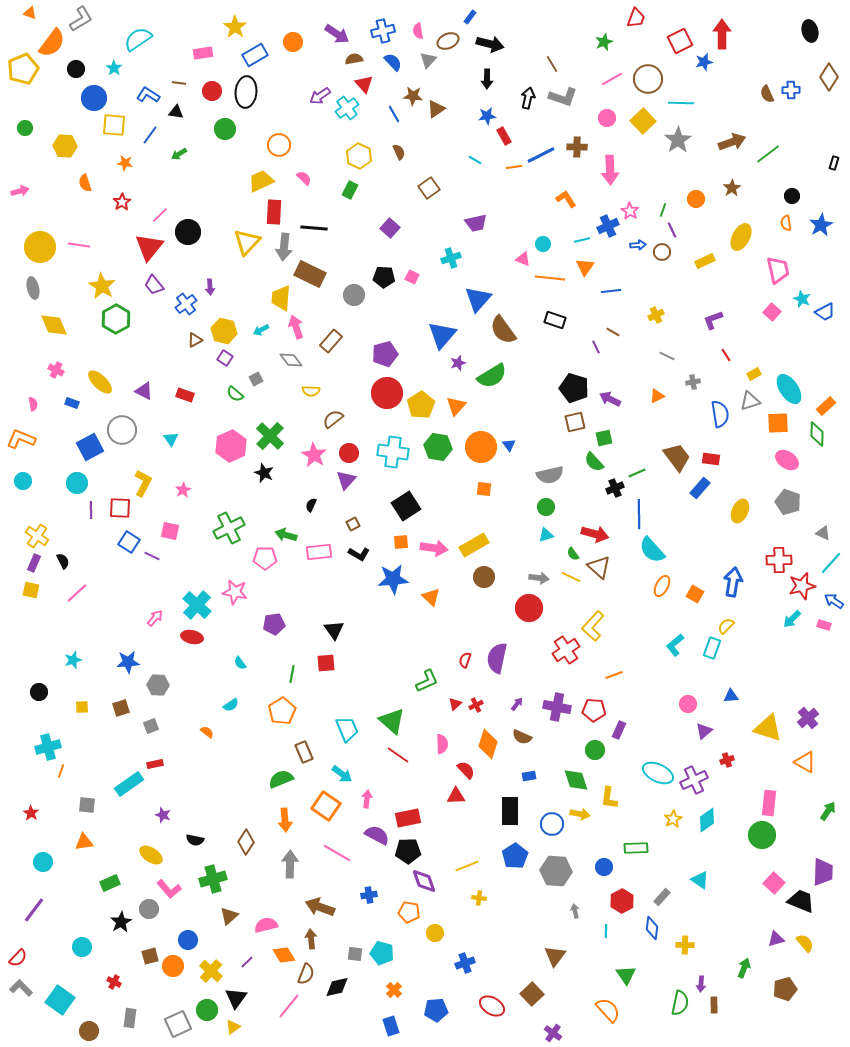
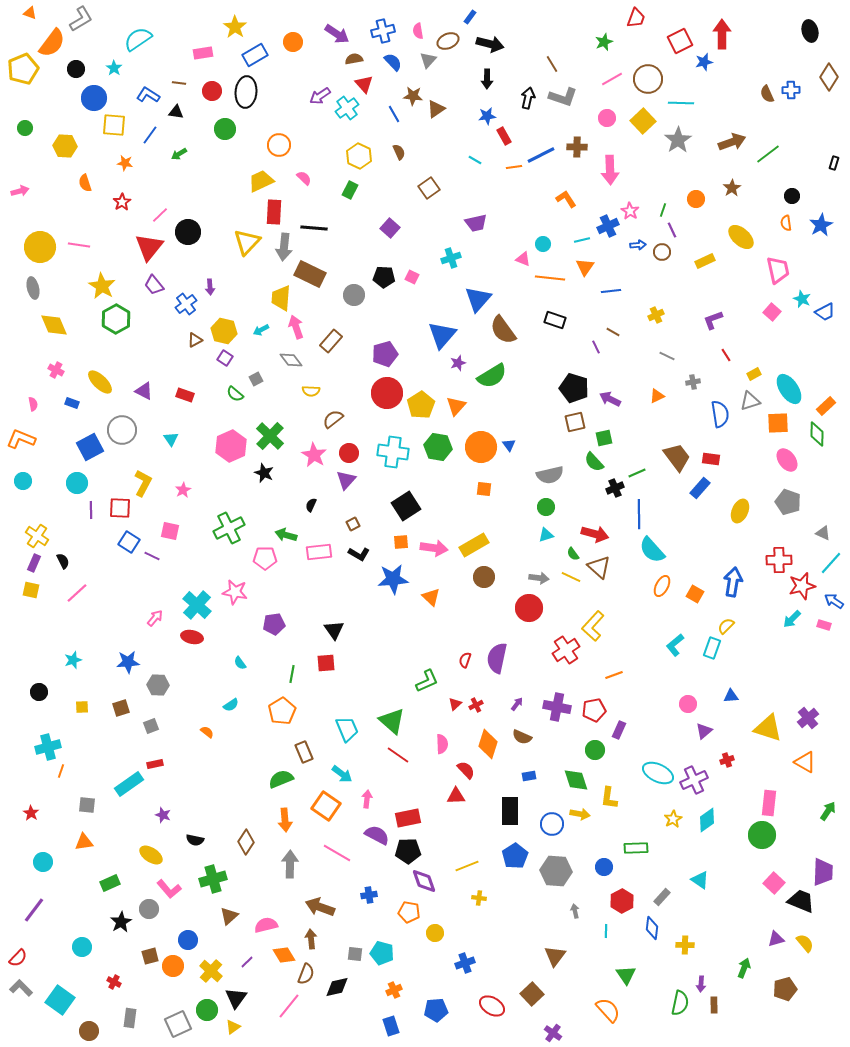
yellow ellipse at (741, 237): rotated 76 degrees counterclockwise
pink ellipse at (787, 460): rotated 20 degrees clockwise
red pentagon at (594, 710): rotated 15 degrees counterclockwise
orange cross at (394, 990): rotated 21 degrees clockwise
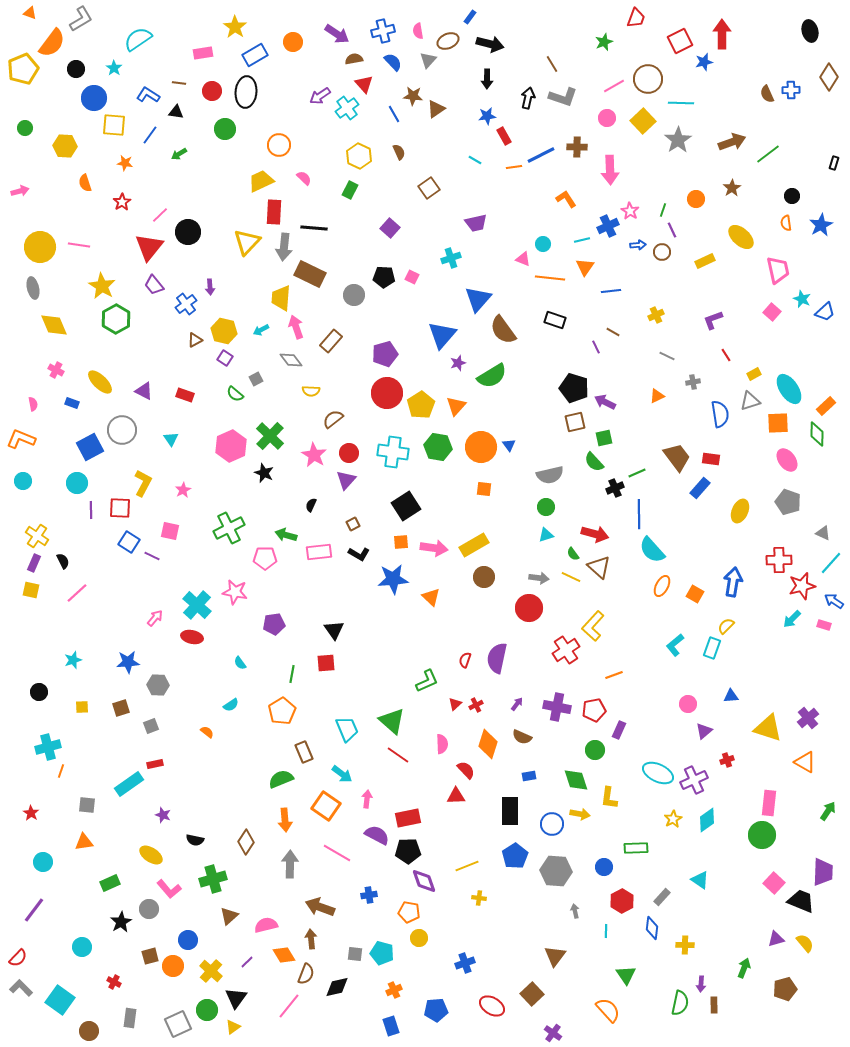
pink line at (612, 79): moved 2 px right, 7 px down
blue trapezoid at (825, 312): rotated 15 degrees counterclockwise
purple arrow at (610, 399): moved 5 px left, 3 px down
yellow circle at (435, 933): moved 16 px left, 5 px down
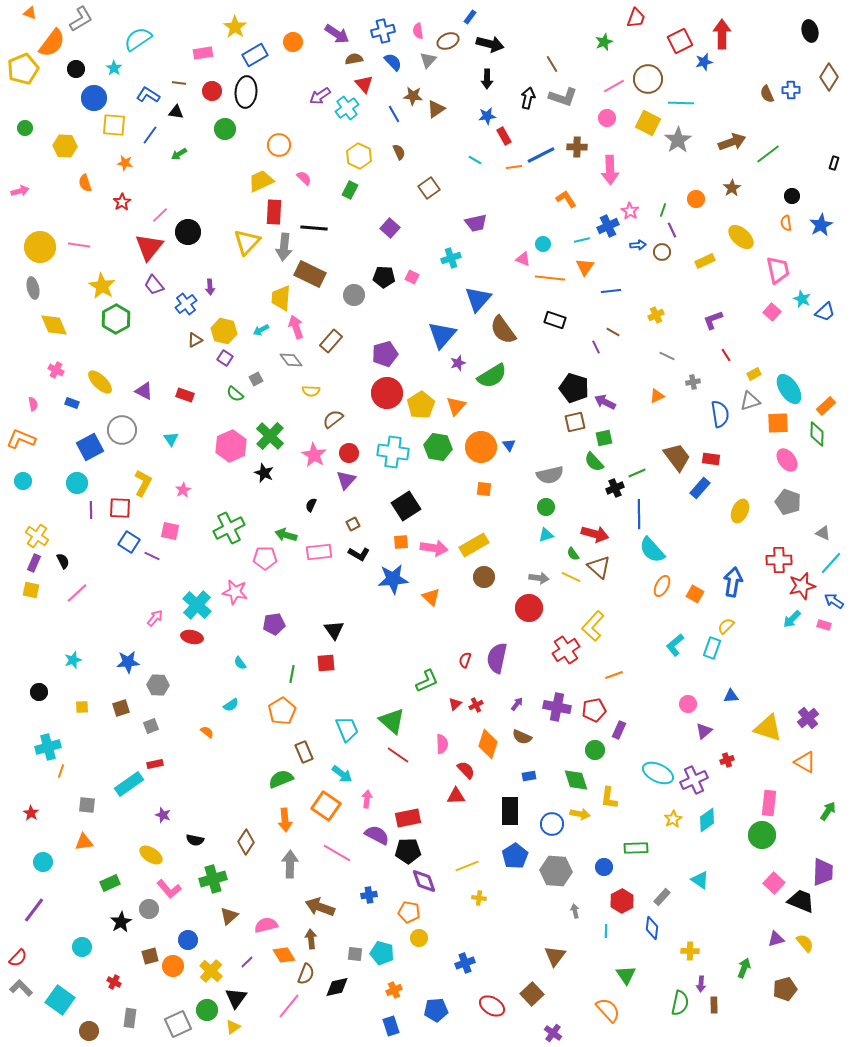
yellow square at (643, 121): moved 5 px right, 2 px down; rotated 20 degrees counterclockwise
yellow cross at (685, 945): moved 5 px right, 6 px down
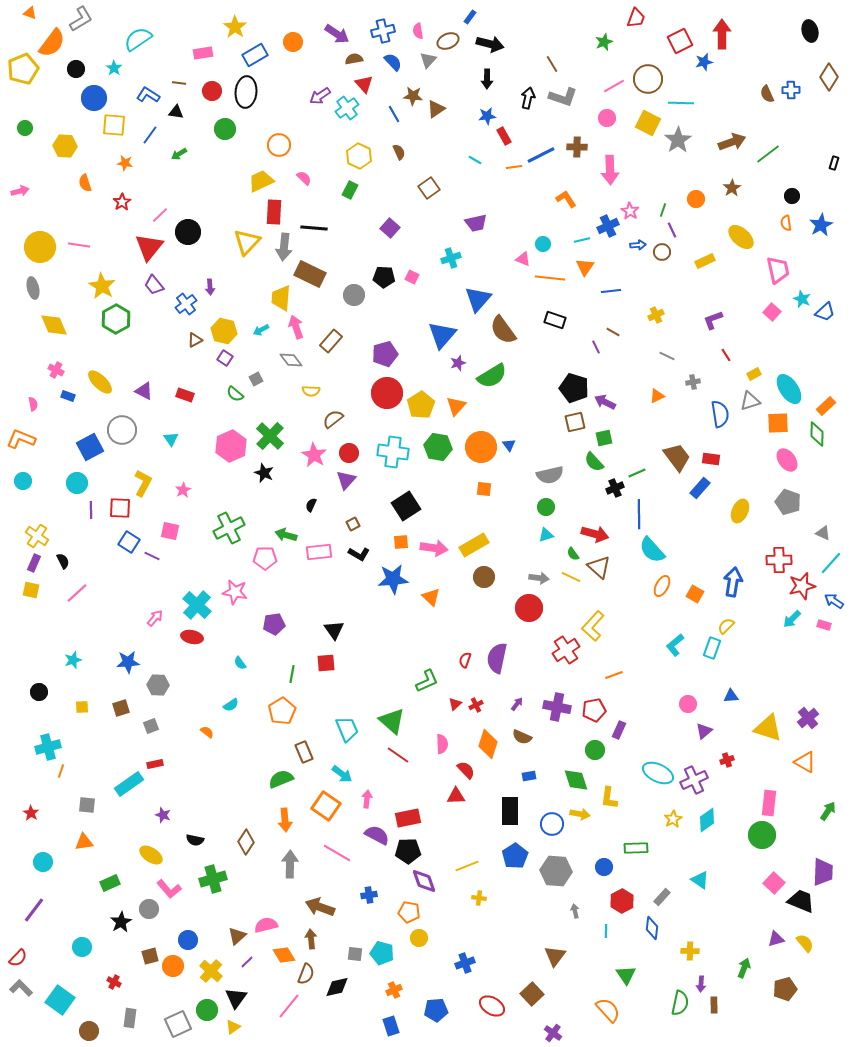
blue rectangle at (72, 403): moved 4 px left, 7 px up
brown triangle at (229, 916): moved 8 px right, 20 px down
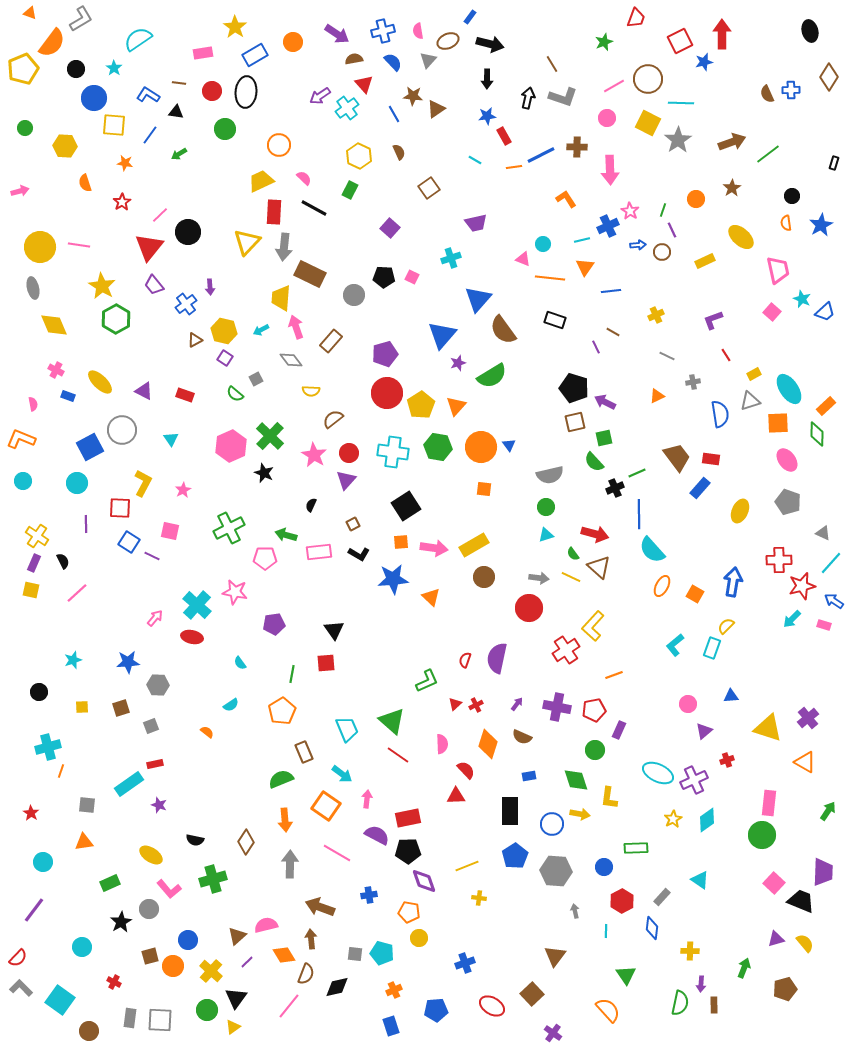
black line at (314, 228): moved 20 px up; rotated 24 degrees clockwise
purple line at (91, 510): moved 5 px left, 14 px down
purple star at (163, 815): moved 4 px left, 10 px up
gray square at (178, 1024): moved 18 px left, 4 px up; rotated 28 degrees clockwise
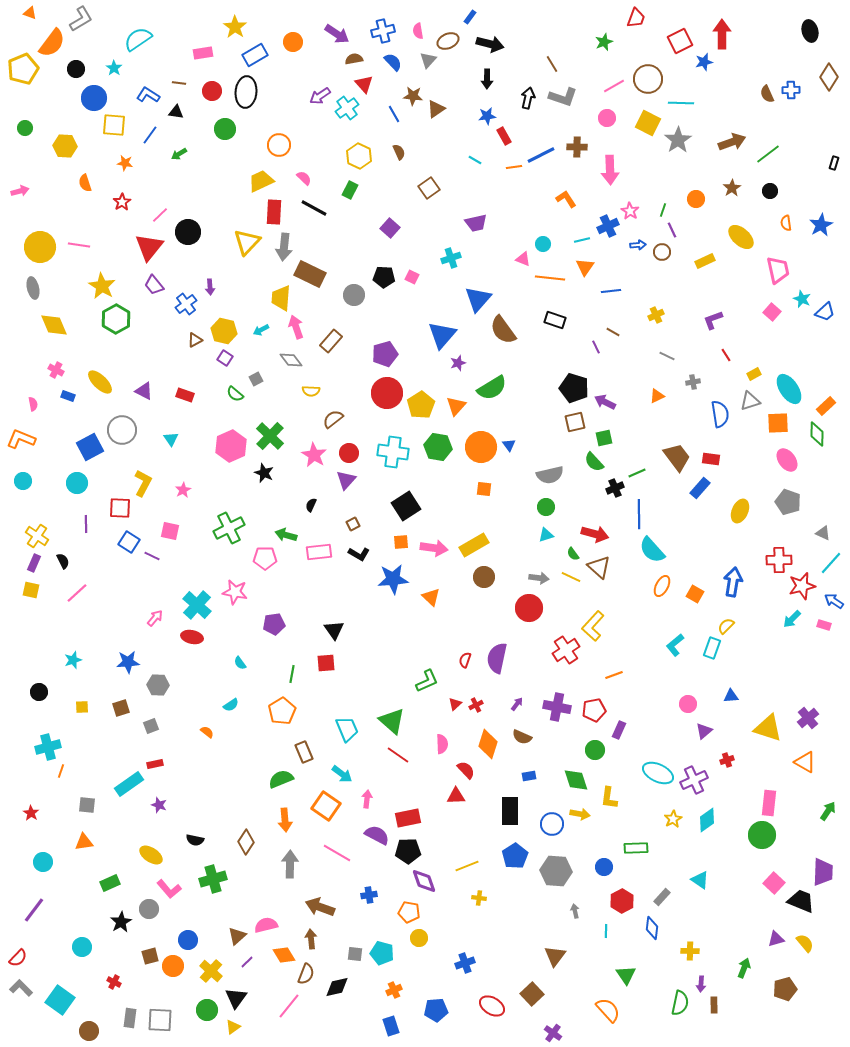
black circle at (792, 196): moved 22 px left, 5 px up
green semicircle at (492, 376): moved 12 px down
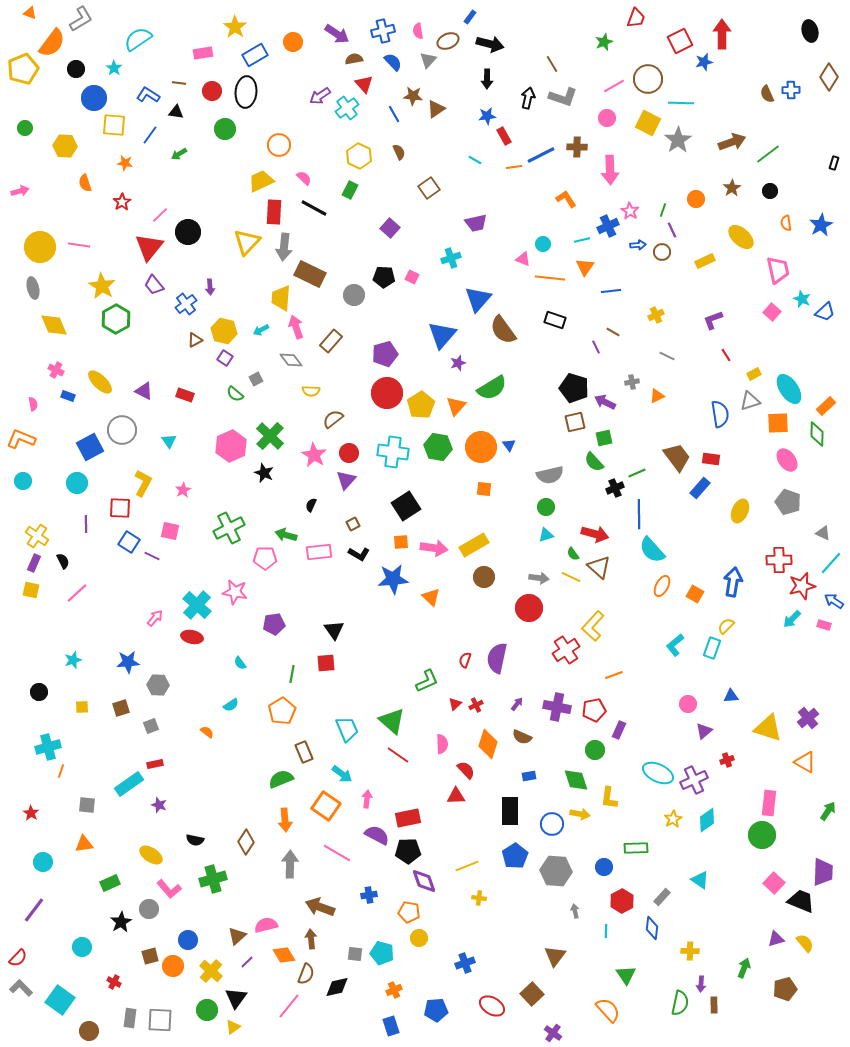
gray cross at (693, 382): moved 61 px left
cyan triangle at (171, 439): moved 2 px left, 2 px down
orange triangle at (84, 842): moved 2 px down
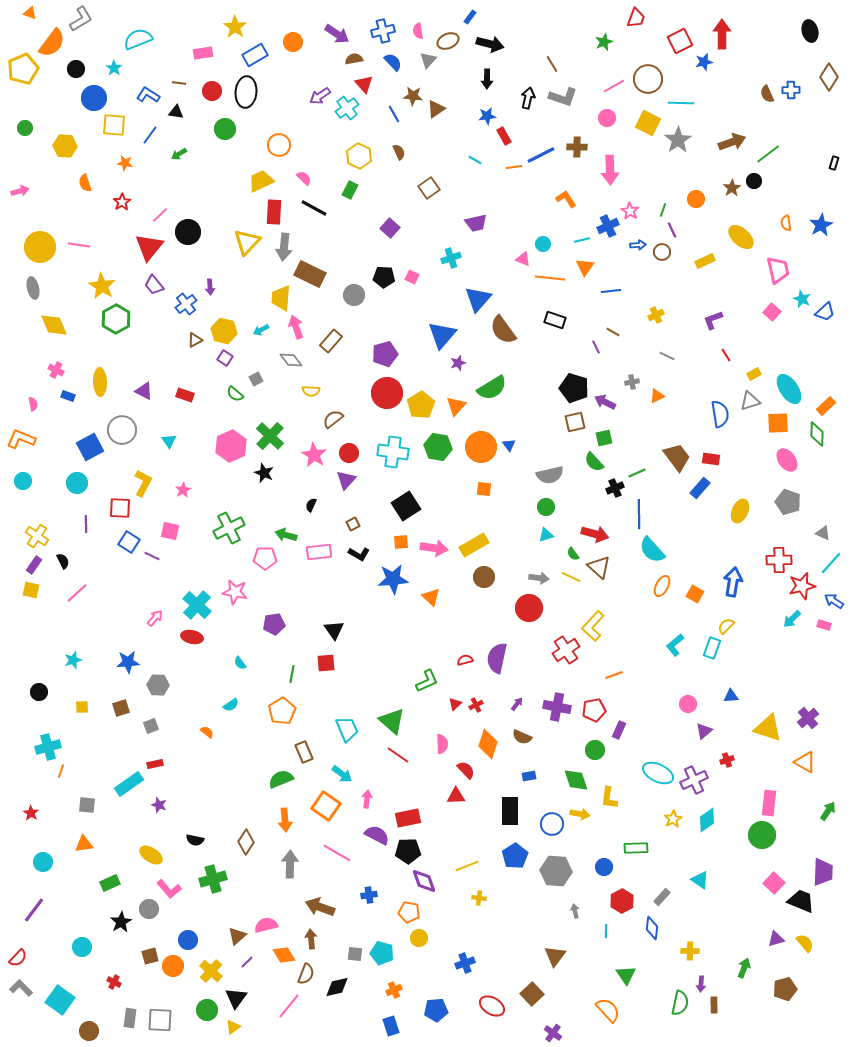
cyan semicircle at (138, 39): rotated 12 degrees clockwise
black circle at (770, 191): moved 16 px left, 10 px up
yellow ellipse at (100, 382): rotated 44 degrees clockwise
purple rectangle at (34, 563): moved 2 px down; rotated 12 degrees clockwise
red semicircle at (465, 660): rotated 56 degrees clockwise
